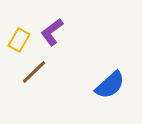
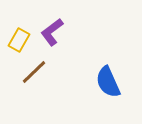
blue semicircle: moved 2 px left, 3 px up; rotated 108 degrees clockwise
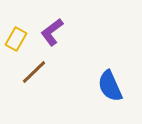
yellow rectangle: moved 3 px left, 1 px up
blue semicircle: moved 2 px right, 4 px down
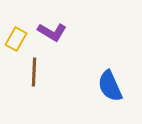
purple L-shape: rotated 112 degrees counterclockwise
brown line: rotated 44 degrees counterclockwise
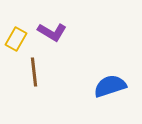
brown line: rotated 8 degrees counterclockwise
blue semicircle: rotated 96 degrees clockwise
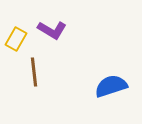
purple L-shape: moved 2 px up
blue semicircle: moved 1 px right
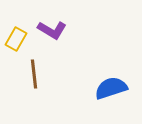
brown line: moved 2 px down
blue semicircle: moved 2 px down
